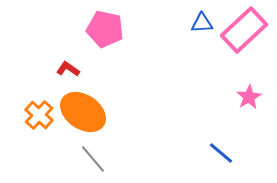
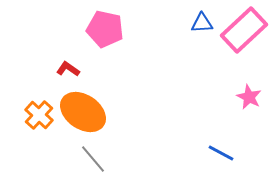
pink star: rotated 15 degrees counterclockwise
blue line: rotated 12 degrees counterclockwise
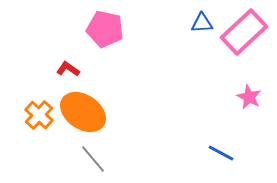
pink rectangle: moved 2 px down
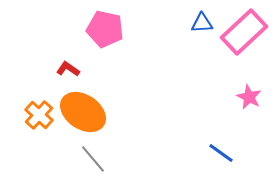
blue line: rotated 8 degrees clockwise
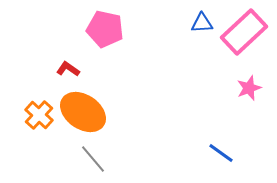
pink star: moved 9 px up; rotated 25 degrees clockwise
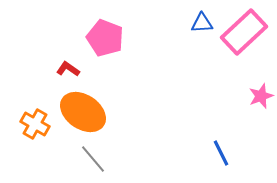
pink pentagon: moved 9 px down; rotated 9 degrees clockwise
pink star: moved 12 px right, 8 px down
orange cross: moved 4 px left, 9 px down; rotated 12 degrees counterclockwise
blue line: rotated 28 degrees clockwise
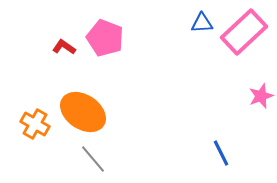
red L-shape: moved 4 px left, 22 px up
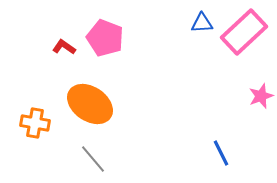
orange ellipse: moved 7 px right, 8 px up
orange cross: moved 1 px up; rotated 20 degrees counterclockwise
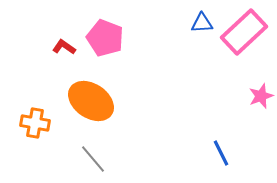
orange ellipse: moved 1 px right, 3 px up
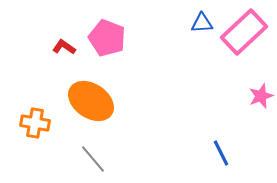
pink pentagon: moved 2 px right
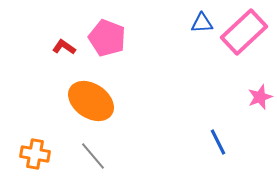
pink star: moved 1 px left, 1 px down
orange cross: moved 31 px down
blue line: moved 3 px left, 11 px up
gray line: moved 3 px up
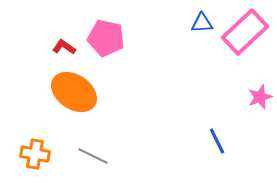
pink rectangle: moved 1 px right
pink pentagon: moved 1 px left; rotated 9 degrees counterclockwise
orange ellipse: moved 17 px left, 9 px up
blue line: moved 1 px left, 1 px up
gray line: rotated 24 degrees counterclockwise
